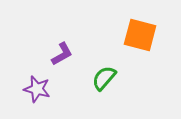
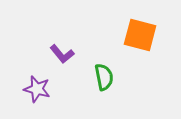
purple L-shape: rotated 80 degrees clockwise
green semicircle: moved 1 px up; rotated 128 degrees clockwise
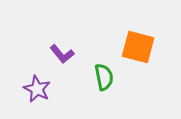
orange square: moved 2 px left, 12 px down
purple star: rotated 12 degrees clockwise
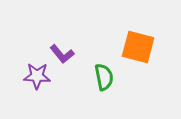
purple star: moved 13 px up; rotated 24 degrees counterclockwise
